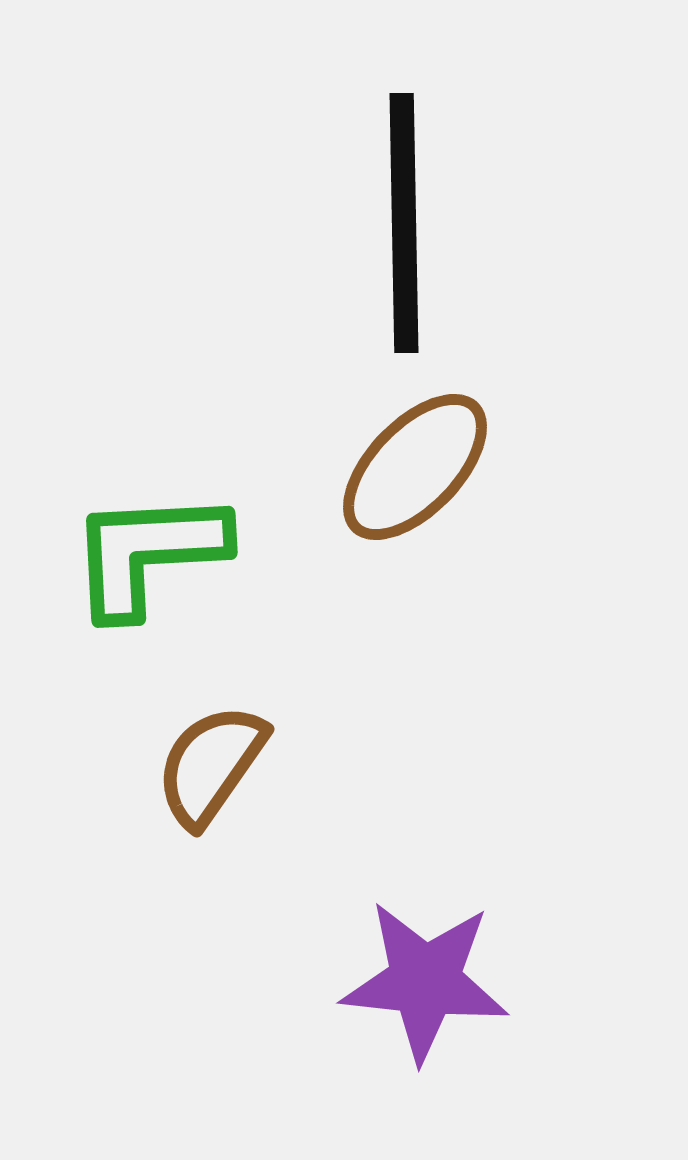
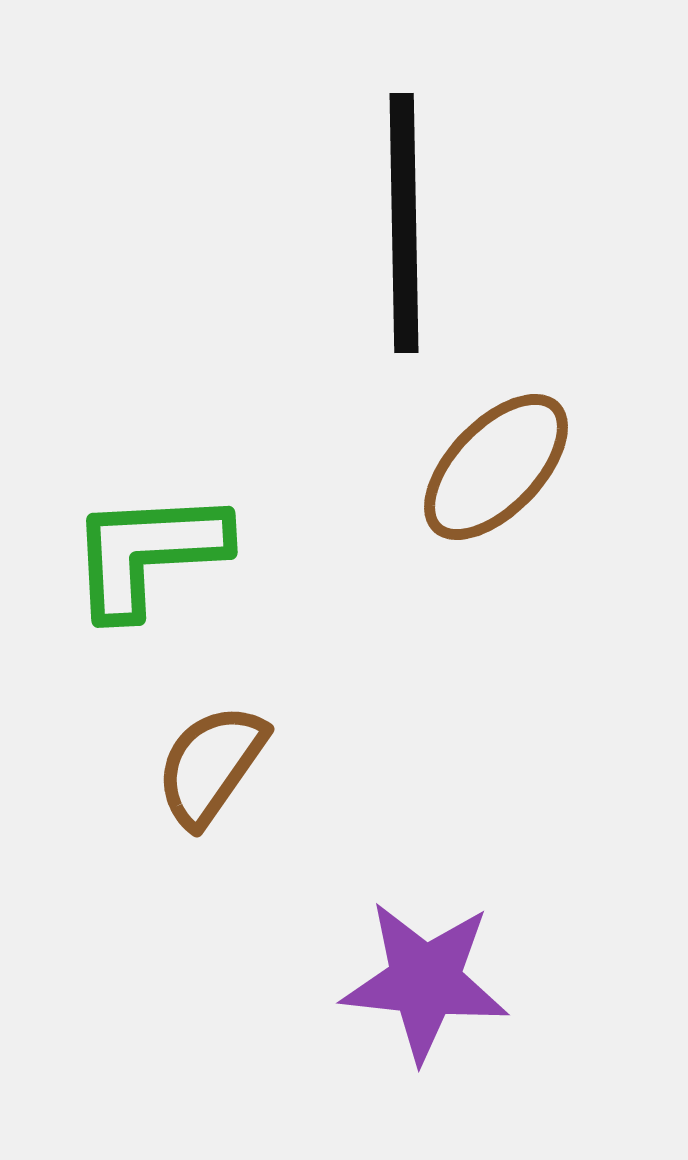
brown ellipse: moved 81 px right
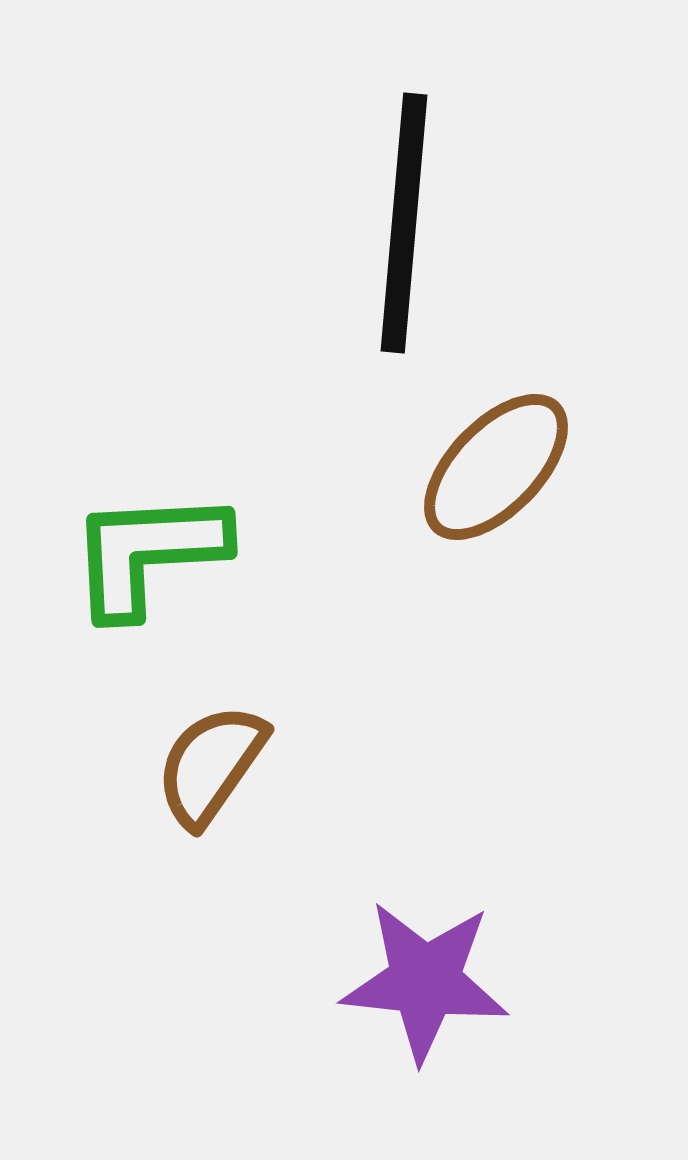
black line: rotated 6 degrees clockwise
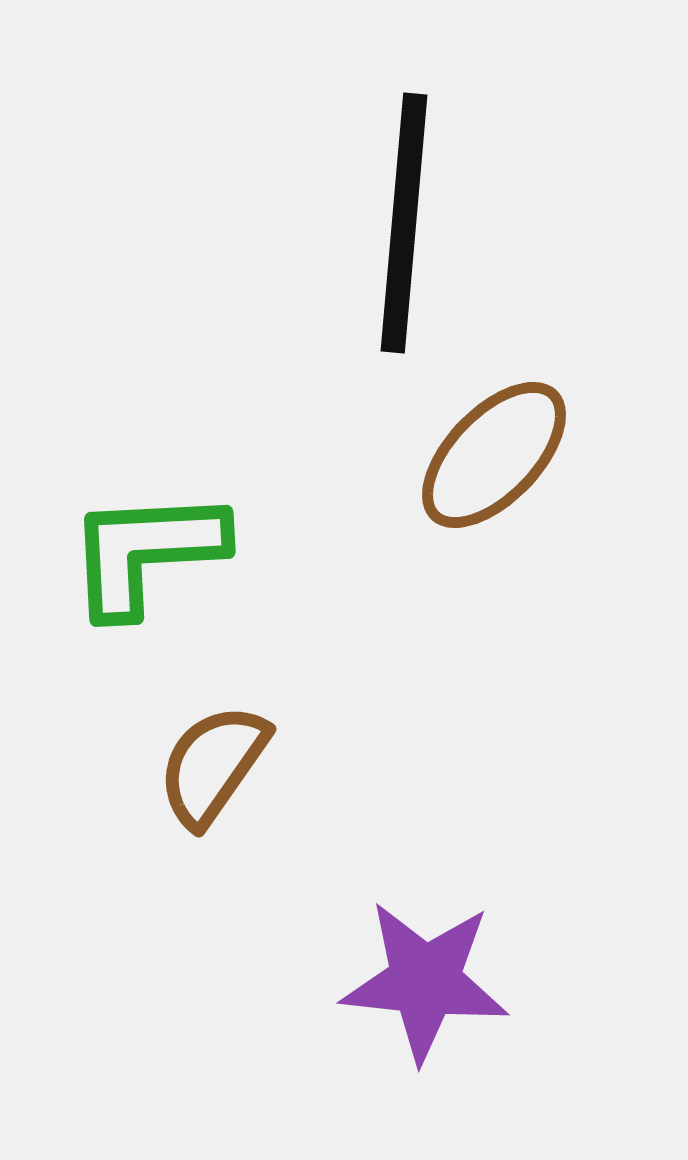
brown ellipse: moved 2 px left, 12 px up
green L-shape: moved 2 px left, 1 px up
brown semicircle: moved 2 px right
